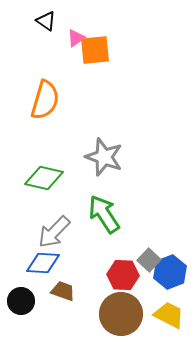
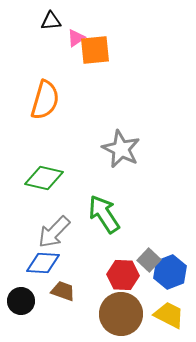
black triangle: moved 5 px right; rotated 40 degrees counterclockwise
gray star: moved 17 px right, 8 px up; rotated 6 degrees clockwise
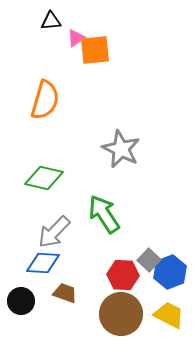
brown trapezoid: moved 2 px right, 2 px down
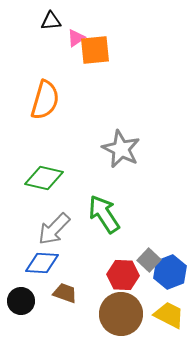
gray arrow: moved 3 px up
blue diamond: moved 1 px left
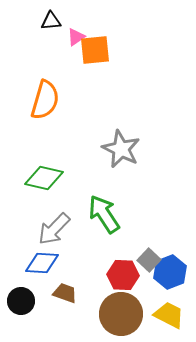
pink triangle: moved 1 px up
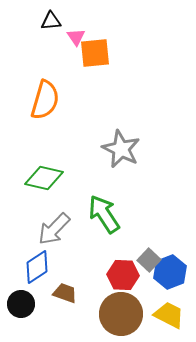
pink triangle: rotated 30 degrees counterclockwise
orange square: moved 3 px down
blue diamond: moved 5 px left, 4 px down; rotated 36 degrees counterclockwise
black circle: moved 3 px down
